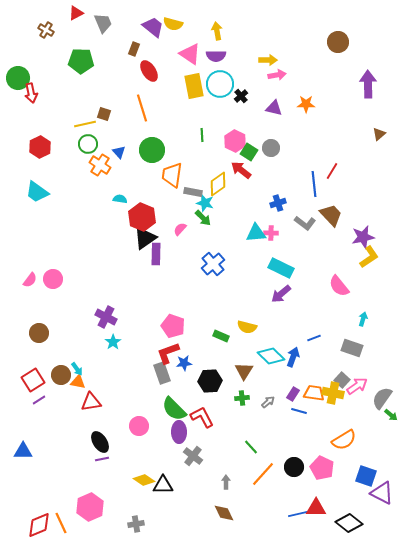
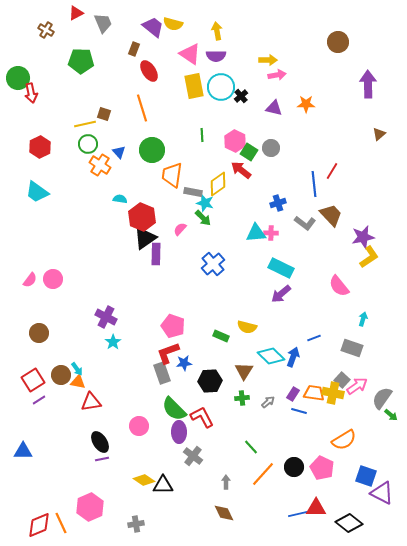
cyan circle at (220, 84): moved 1 px right, 3 px down
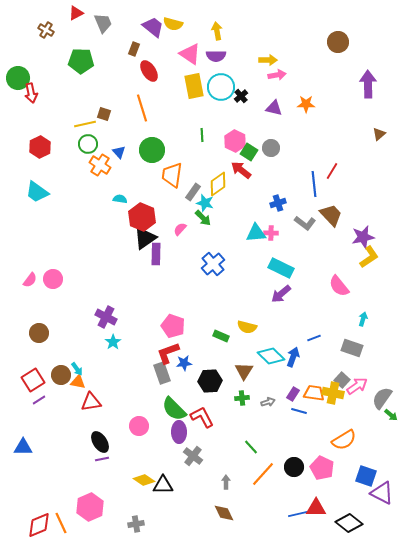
gray rectangle at (193, 192): rotated 66 degrees counterclockwise
gray arrow at (268, 402): rotated 24 degrees clockwise
blue triangle at (23, 451): moved 4 px up
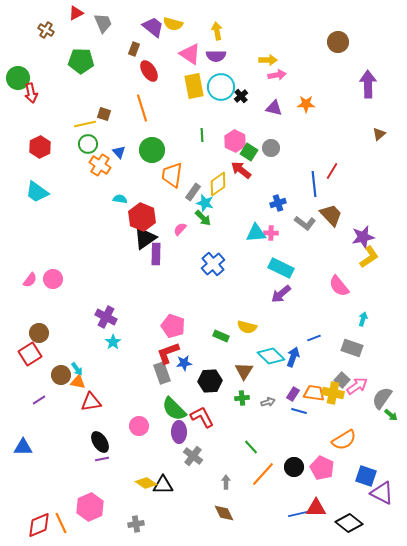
red square at (33, 380): moved 3 px left, 26 px up
yellow diamond at (144, 480): moved 2 px right, 3 px down
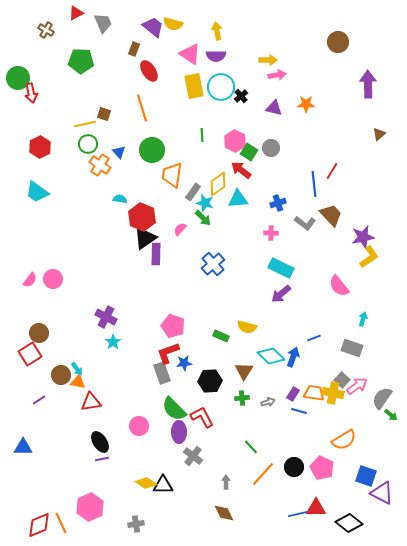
cyan triangle at (256, 233): moved 18 px left, 34 px up
